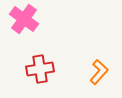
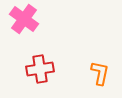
orange L-shape: moved 1 px right, 1 px down; rotated 30 degrees counterclockwise
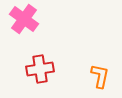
orange L-shape: moved 3 px down
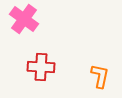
red cross: moved 1 px right, 2 px up; rotated 12 degrees clockwise
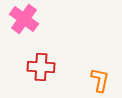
orange L-shape: moved 4 px down
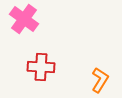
orange L-shape: rotated 20 degrees clockwise
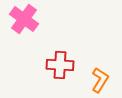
red cross: moved 19 px right, 2 px up
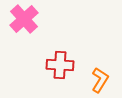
pink cross: rotated 12 degrees clockwise
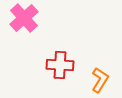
pink cross: moved 1 px up
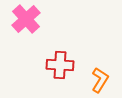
pink cross: moved 2 px right, 1 px down
